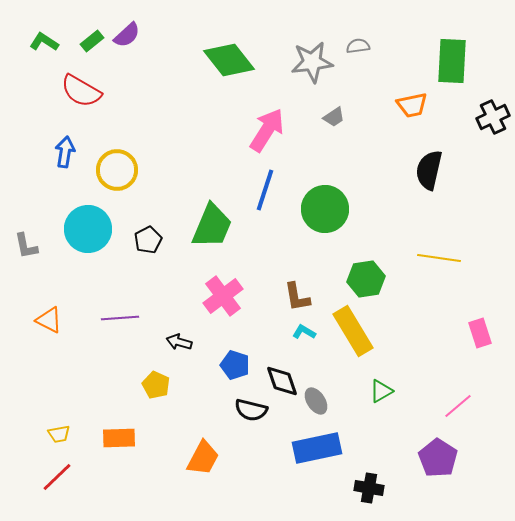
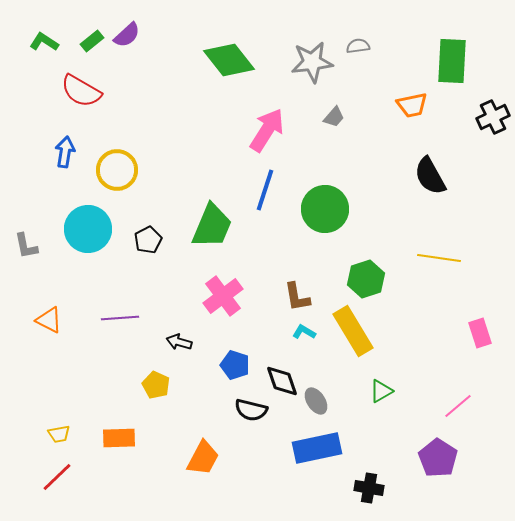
gray trapezoid at (334, 117): rotated 15 degrees counterclockwise
black semicircle at (429, 170): moved 1 px right, 6 px down; rotated 42 degrees counterclockwise
green hexagon at (366, 279): rotated 9 degrees counterclockwise
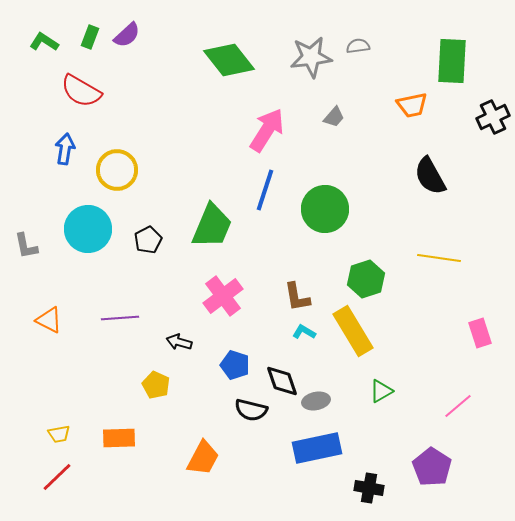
green rectangle at (92, 41): moved 2 px left, 4 px up; rotated 30 degrees counterclockwise
gray star at (312, 62): moved 1 px left, 5 px up
blue arrow at (65, 152): moved 3 px up
gray ellipse at (316, 401): rotated 68 degrees counterclockwise
purple pentagon at (438, 458): moved 6 px left, 9 px down
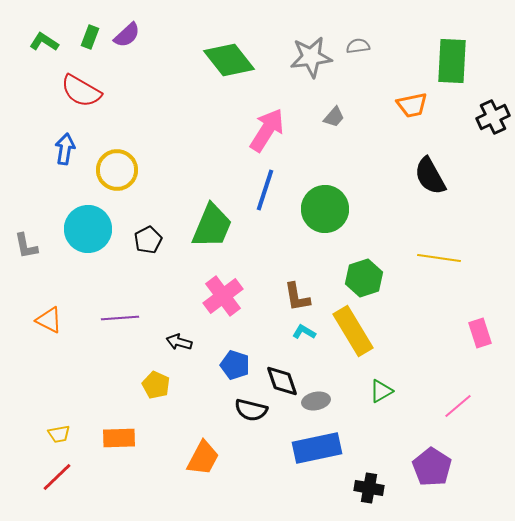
green hexagon at (366, 279): moved 2 px left, 1 px up
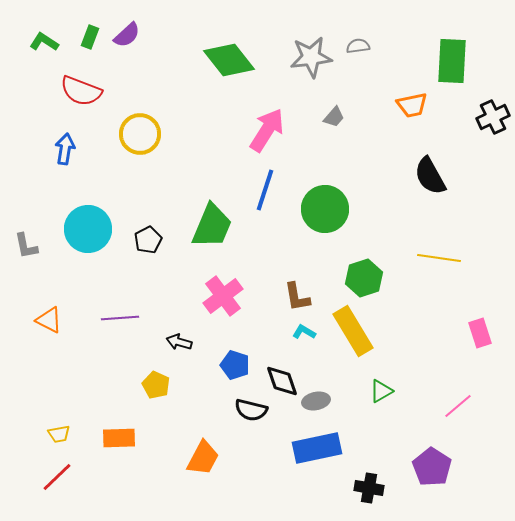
red semicircle at (81, 91): rotated 9 degrees counterclockwise
yellow circle at (117, 170): moved 23 px right, 36 px up
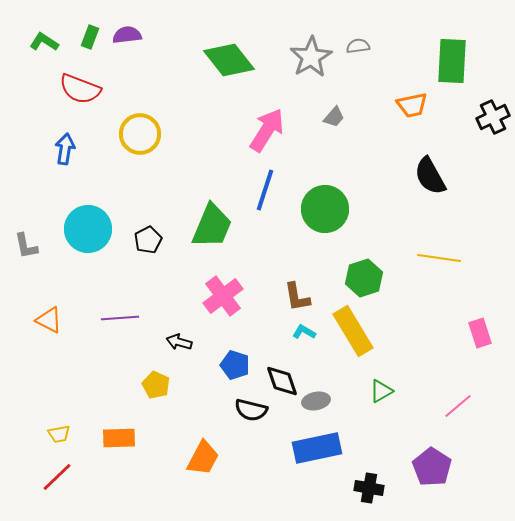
purple semicircle at (127, 35): rotated 144 degrees counterclockwise
gray star at (311, 57): rotated 24 degrees counterclockwise
red semicircle at (81, 91): moved 1 px left, 2 px up
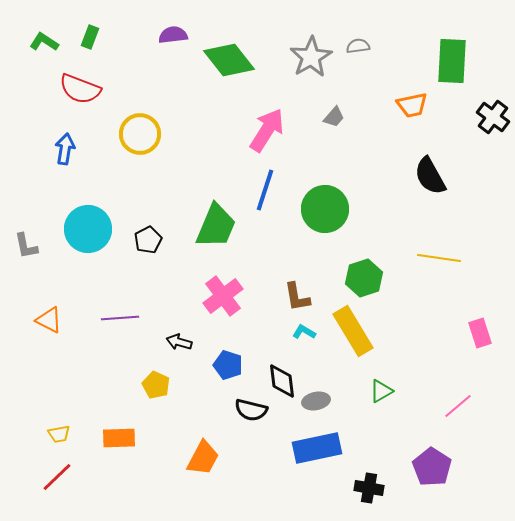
purple semicircle at (127, 35): moved 46 px right
black cross at (493, 117): rotated 28 degrees counterclockwise
green trapezoid at (212, 226): moved 4 px right
blue pentagon at (235, 365): moved 7 px left
black diamond at (282, 381): rotated 12 degrees clockwise
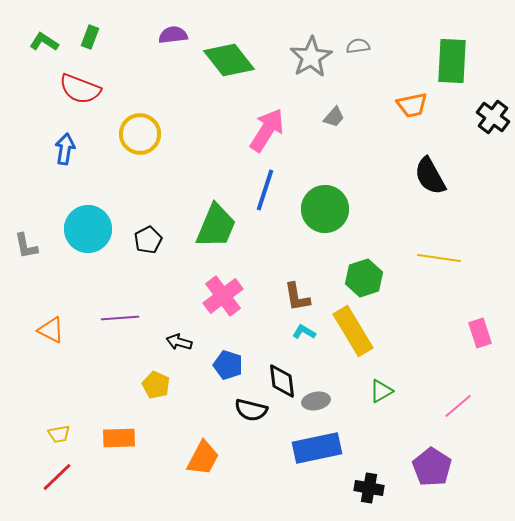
orange triangle at (49, 320): moved 2 px right, 10 px down
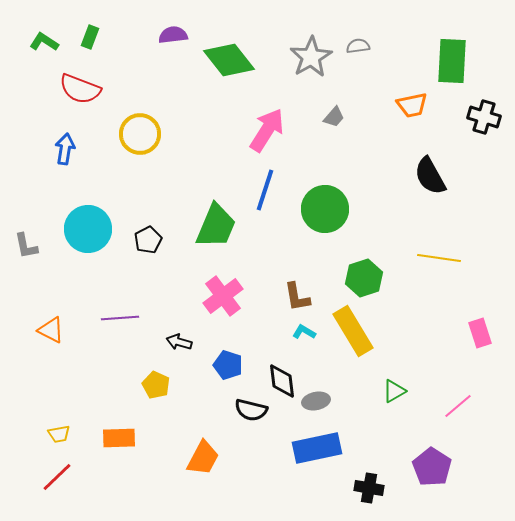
black cross at (493, 117): moved 9 px left; rotated 20 degrees counterclockwise
green triangle at (381, 391): moved 13 px right
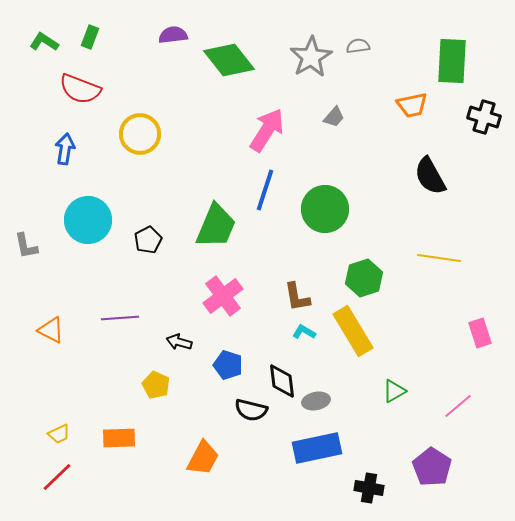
cyan circle at (88, 229): moved 9 px up
yellow trapezoid at (59, 434): rotated 15 degrees counterclockwise
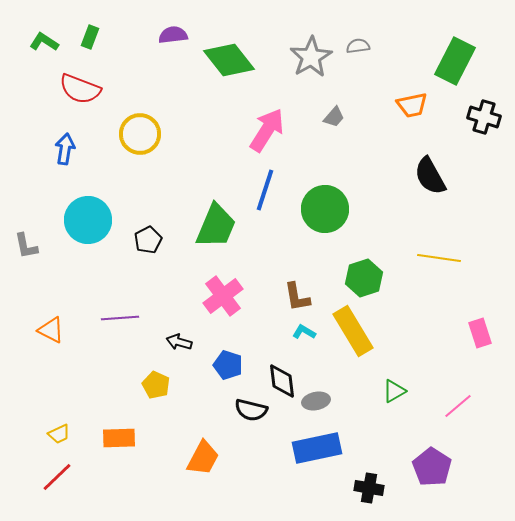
green rectangle at (452, 61): moved 3 px right; rotated 24 degrees clockwise
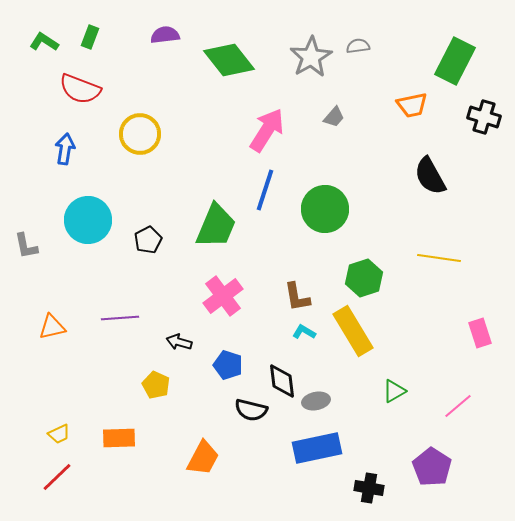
purple semicircle at (173, 35): moved 8 px left
orange triangle at (51, 330): moved 1 px right, 3 px up; rotated 40 degrees counterclockwise
